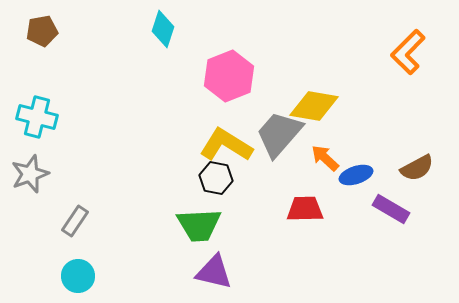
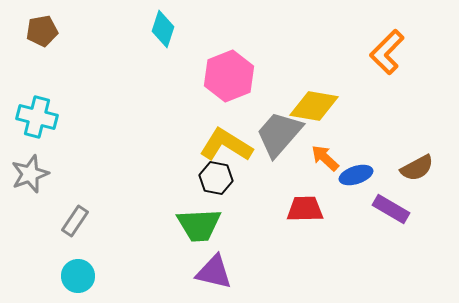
orange L-shape: moved 21 px left
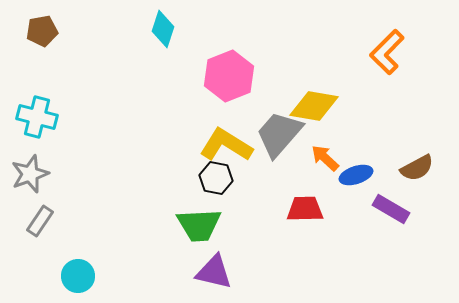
gray rectangle: moved 35 px left
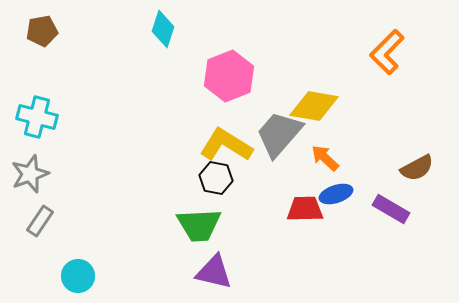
blue ellipse: moved 20 px left, 19 px down
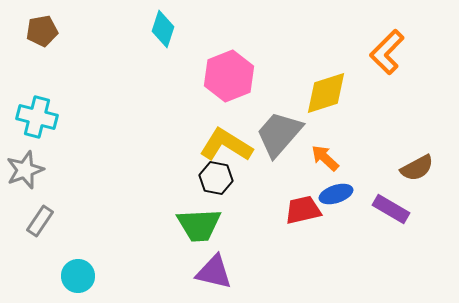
yellow diamond: moved 12 px right, 13 px up; rotated 27 degrees counterclockwise
gray star: moved 5 px left, 4 px up
red trapezoid: moved 2 px left, 1 px down; rotated 12 degrees counterclockwise
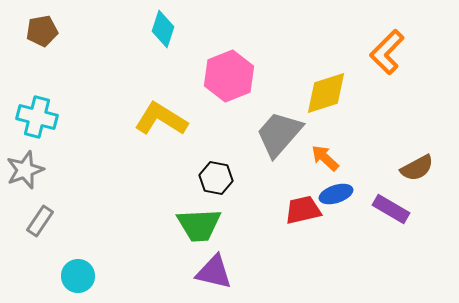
yellow L-shape: moved 65 px left, 26 px up
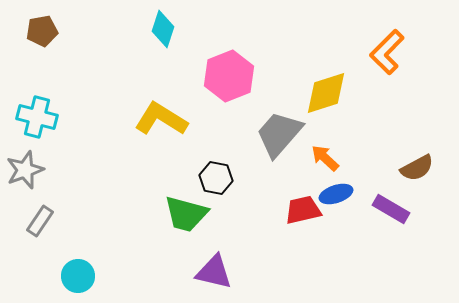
green trapezoid: moved 13 px left, 11 px up; rotated 18 degrees clockwise
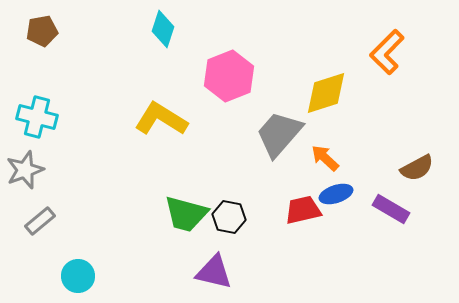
black hexagon: moved 13 px right, 39 px down
gray rectangle: rotated 16 degrees clockwise
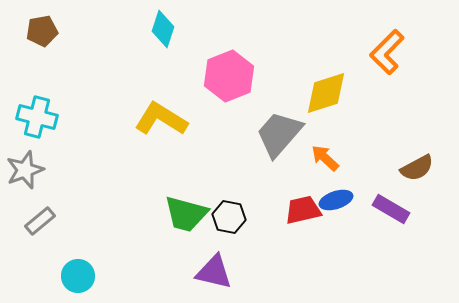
blue ellipse: moved 6 px down
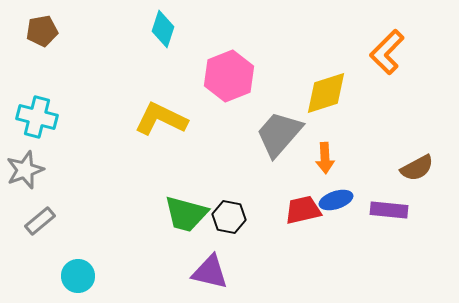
yellow L-shape: rotated 6 degrees counterclockwise
orange arrow: rotated 136 degrees counterclockwise
purple rectangle: moved 2 px left, 1 px down; rotated 24 degrees counterclockwise
purple triangle: moved 4 px left
